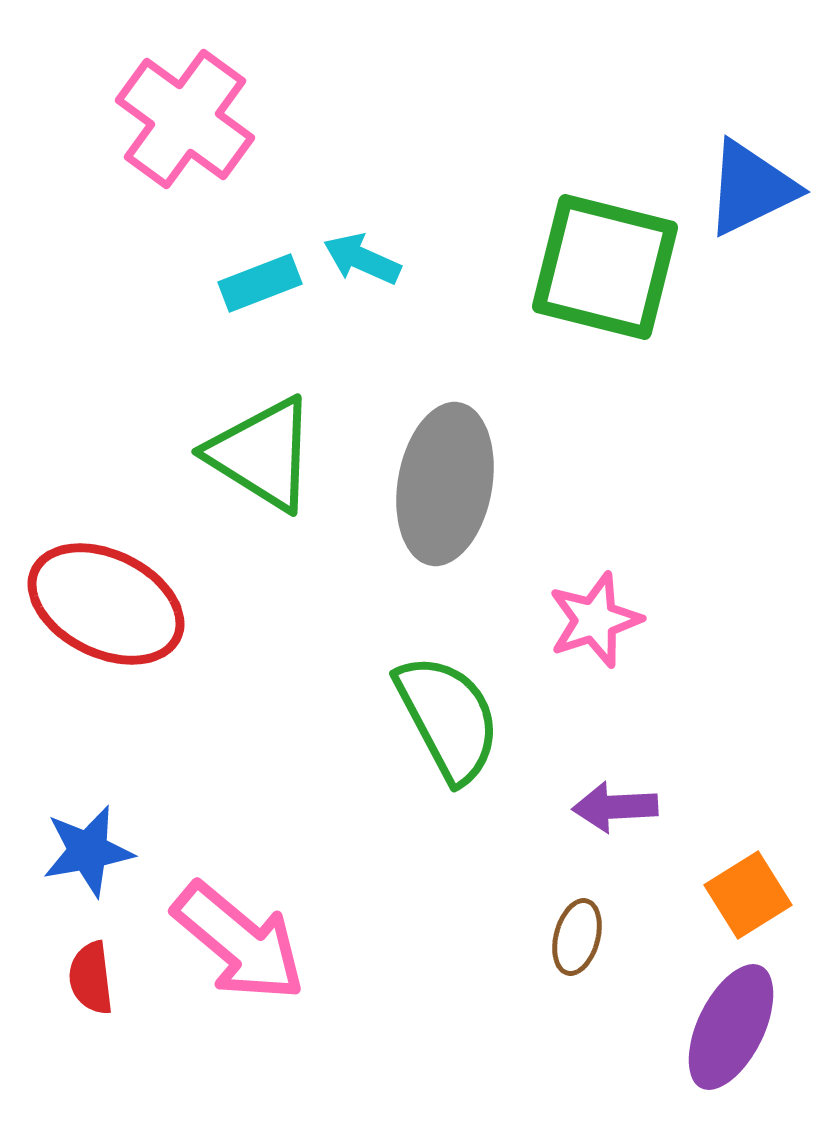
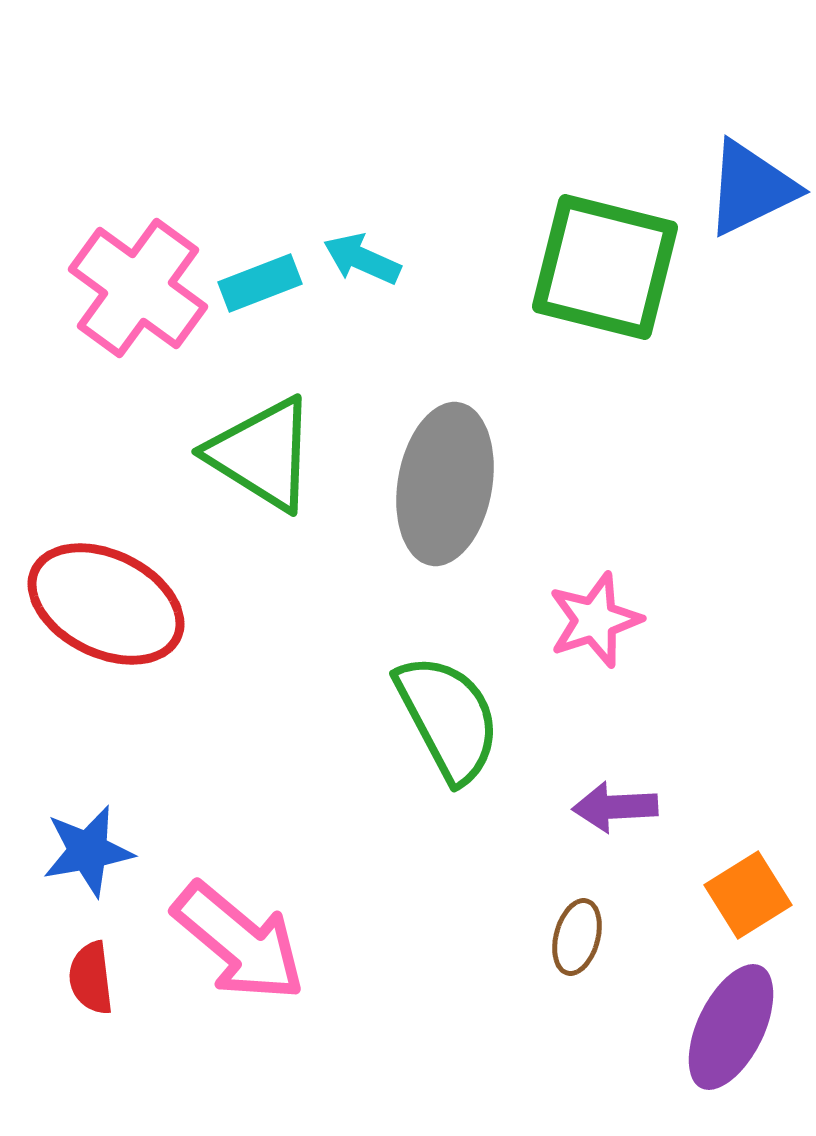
pink cross: moved 47 px left, 169 px down
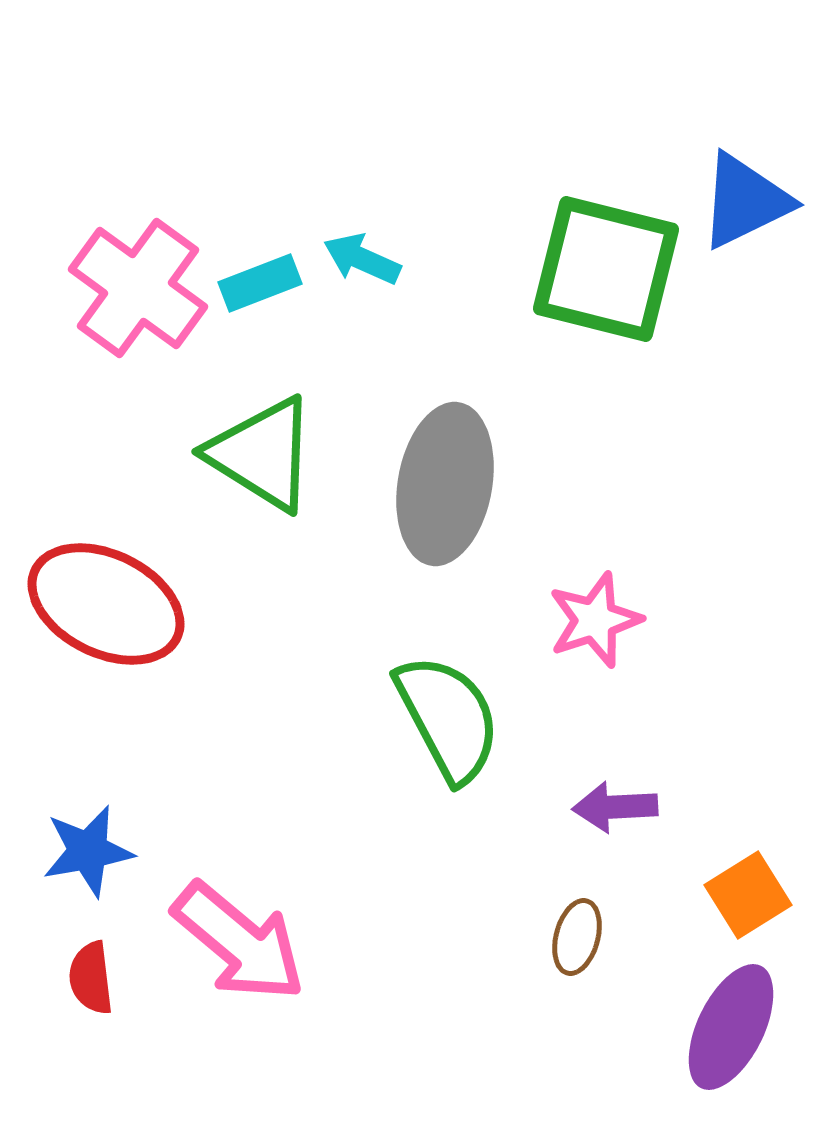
blue triangle: moved 6 px left, 13 px down
green square: moved 1 px right, 2 px down
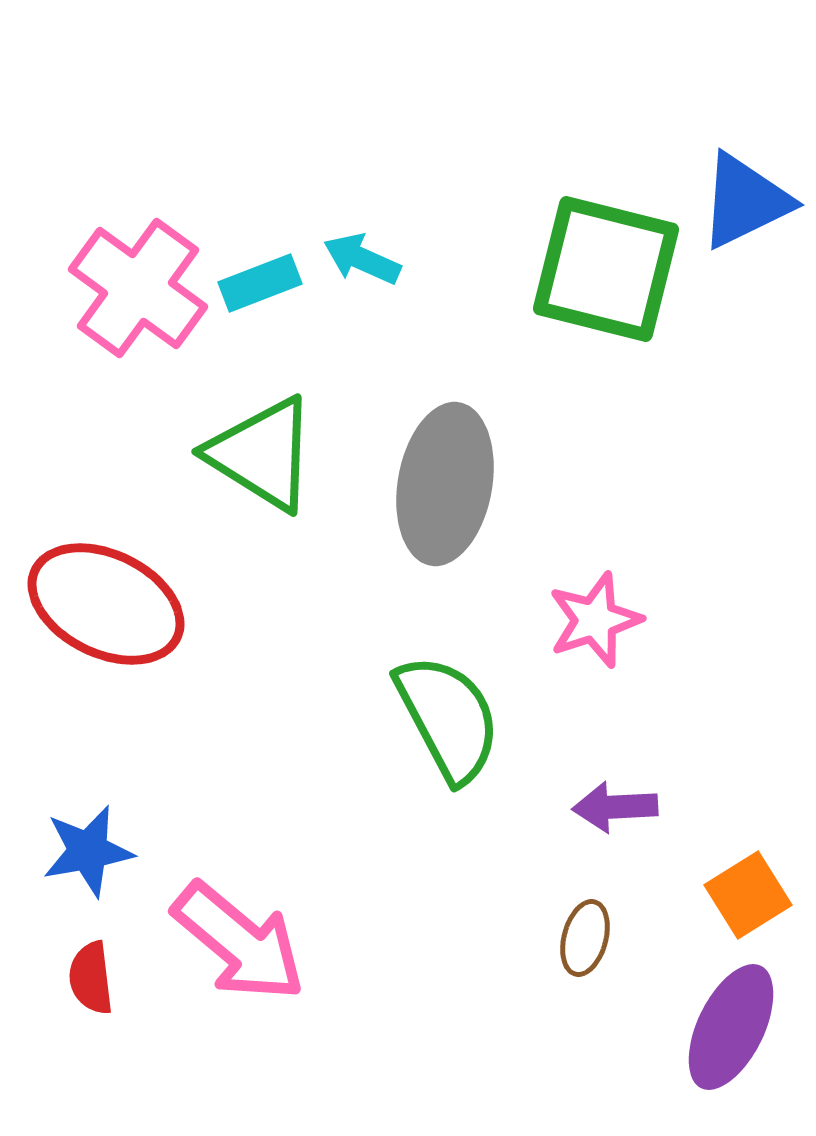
brown ellipse: moved 8 px right, 1 px down
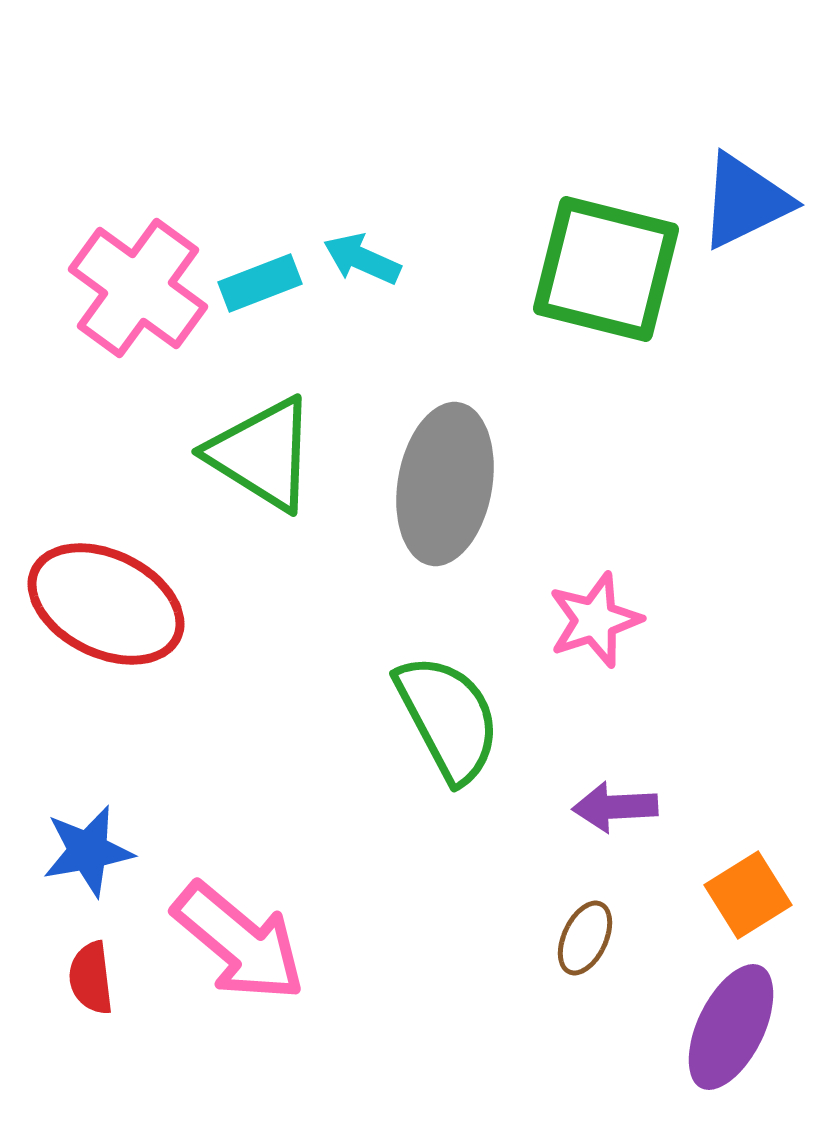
brown ellipse: rotated 10 degrees clockwise
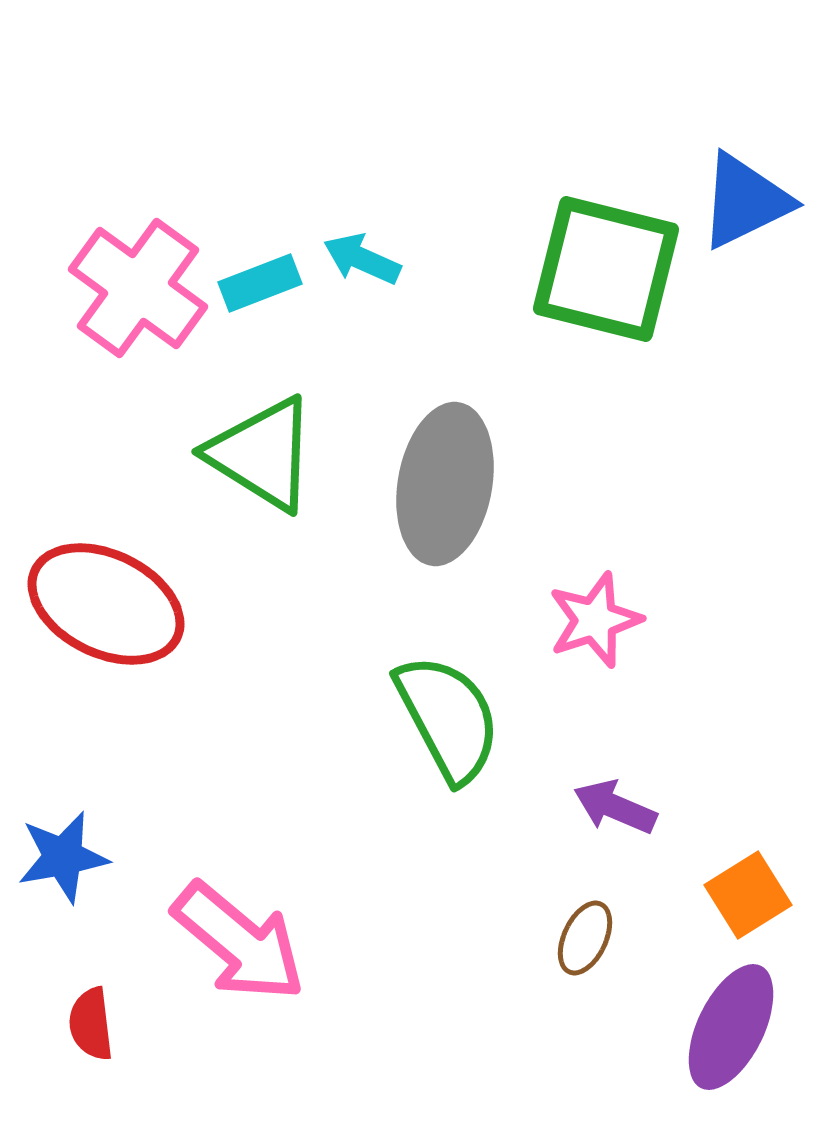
purple arrow: rotated 26 degrees clockwise
blue star: moved 25 px left, 6 px down
red semicircle: moved 46 px down
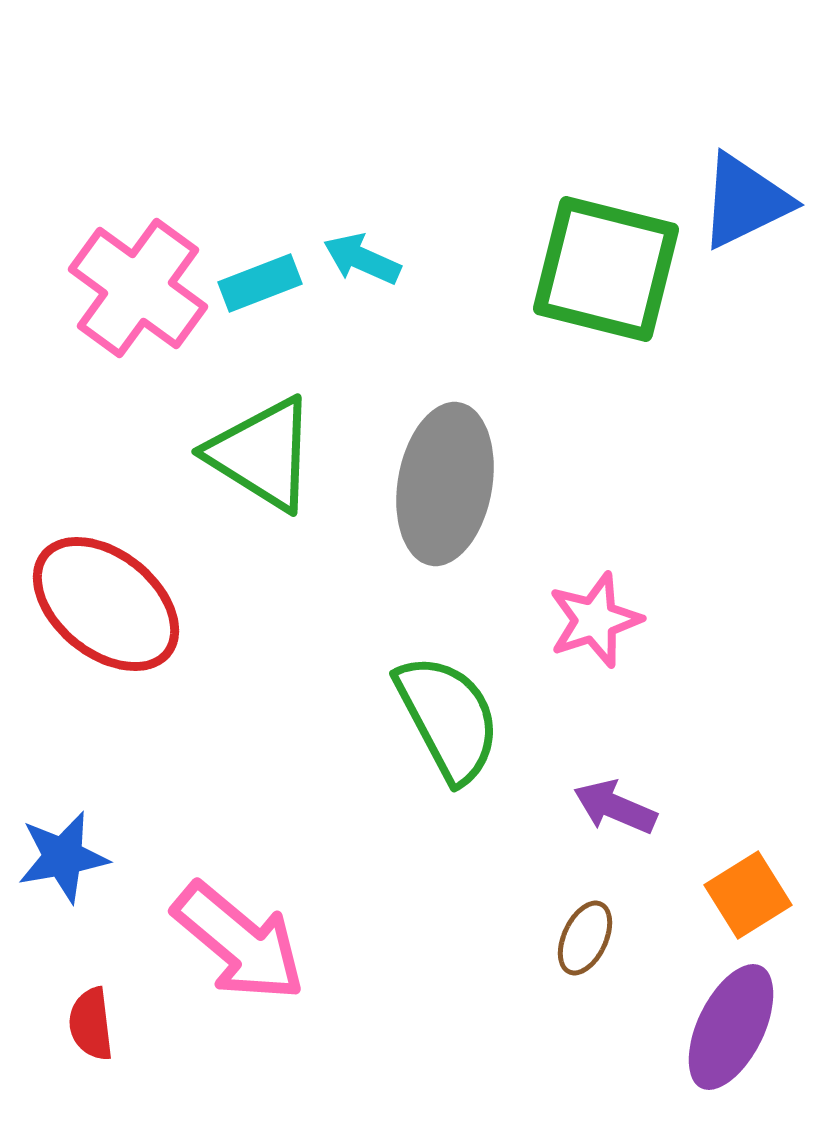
red ellipse: rotated 13 degrees clockwise
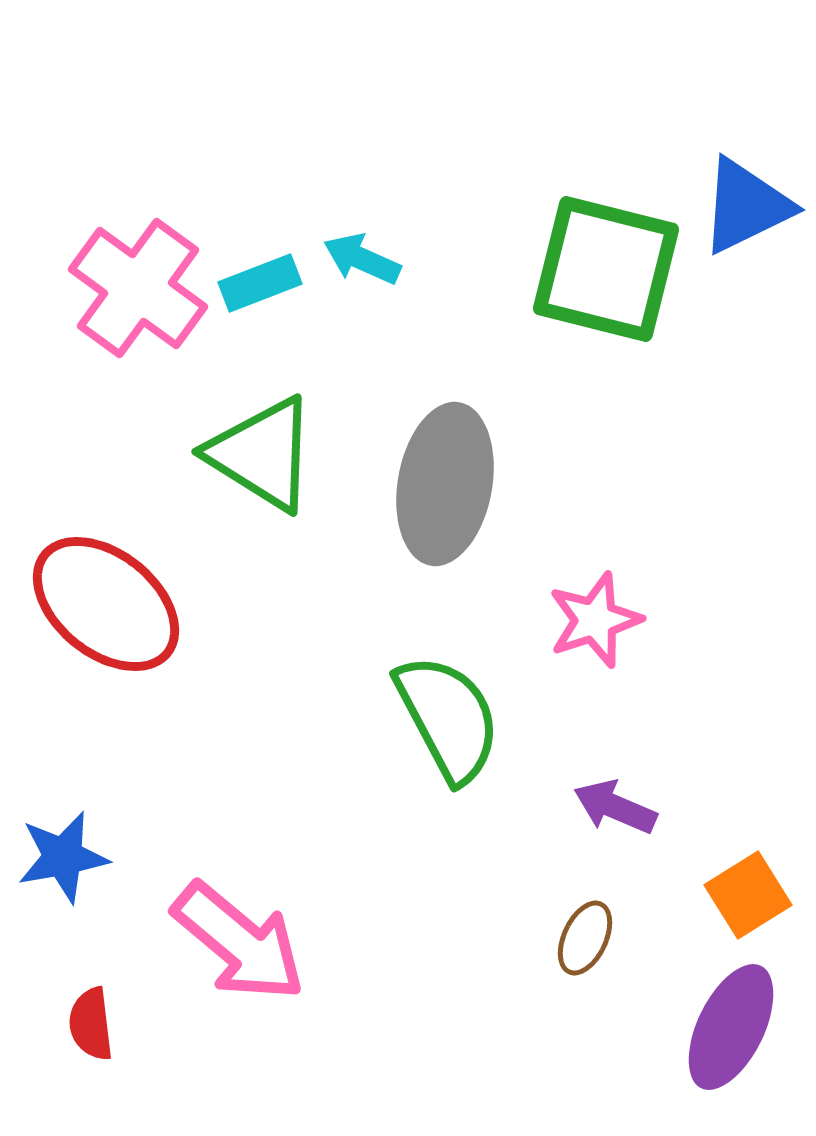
blue triangle: moved 1 px right, 5 px down
